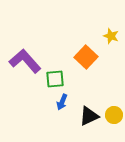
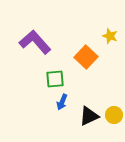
yellow star: moved 1 px left
purple L-shape: moved 10 px right, 19 px up
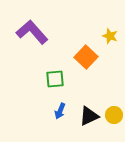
purple L-shape: moved 3 px left, 10 px up
blue arrow: moved 2 px left, 9 px down
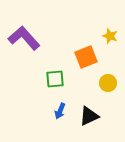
purple L-shape: moved 8 px left, 6 px down
orange square: rotated 25 degrees clockwise
yellow circle: moved 6 px left, 32 px up
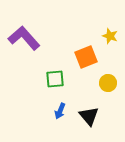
black triangle: rotated 45 degrees counterclockwise
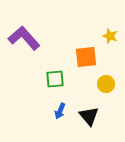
orange square: rotated 15 degrees clockwise
yellow circle: moved 2 px left, 1 px down
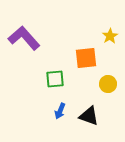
yellow star: rotated 21 degrees clockwise
orange square: moved 1 px down
yellow circle: moved 2 px right
black triangle: rotated 30 degrees counterclockwise
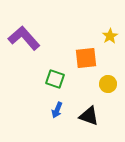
green square: rotated 24 degrees clockwise
blue arrow: moved 3 px left, 1 px up
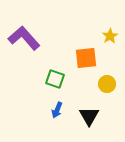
yellow circle: moved 1 px left
black triangle: rotated 40 degrees clockwise
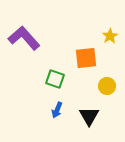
yellow circle: moved 2 px down
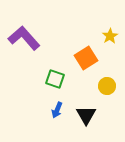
orange square: rotated 25 degrees counterclockwise
black triangle: moved 3 px left, 1 px up
